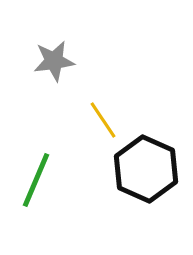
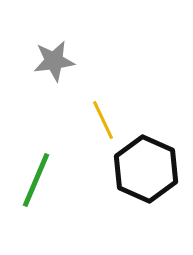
yellow line: rotated 9 degrees clockwise
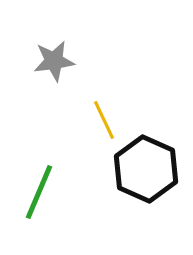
yellow line: moved 1 px right
green line: moved 3 px right, 12 px down
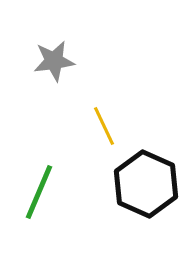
yellow line: moved 6 px down
black hexagon: moved 15 px down
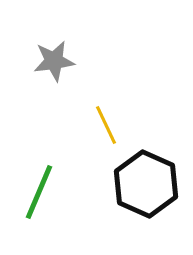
yellow line: moved 2 px right, 1 px up
